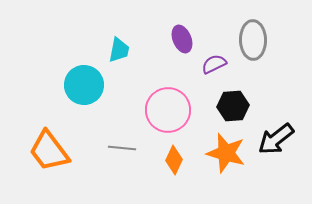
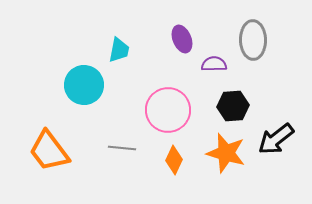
purple semicircle: rotated 25 degrees clockwise
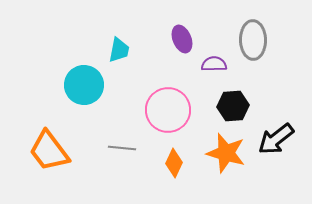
orange diamond: moved 3 px down
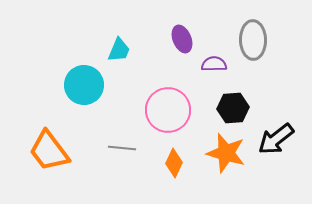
cyan trapezoid: rotated 12 degrees clockwise
black hexagon: moved 2 px down
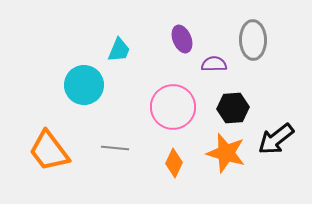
pink circle: moved 5 px right, 3 px up
gray line: moved 7 px left
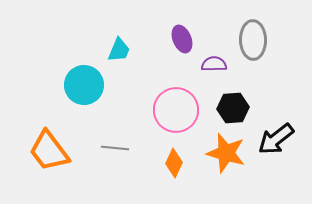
pink circle: moved 3 px right, 3 px down
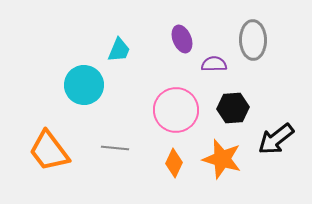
orange star: moved 4 px left, 6 px down
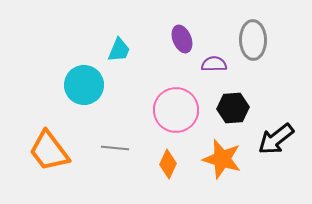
orange diamond: moved 6 px left, 1 px down
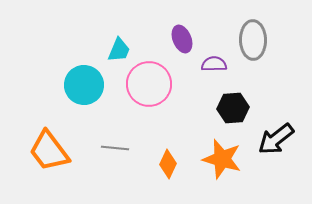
pink circle: moved 27 px left, 26 px up
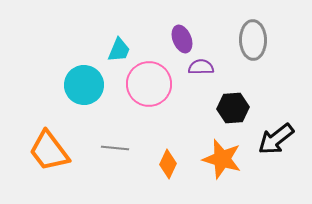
purple semicircle: moved 13 px left, 3 px down
